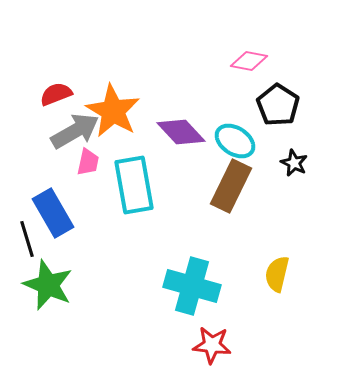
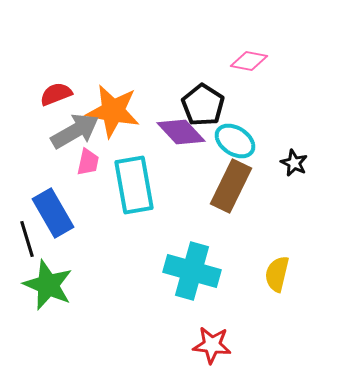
black pentagon: moved 75 px left
orange star: rotated 20 degrees counterclockwise
cyan cross: moved 15 px up
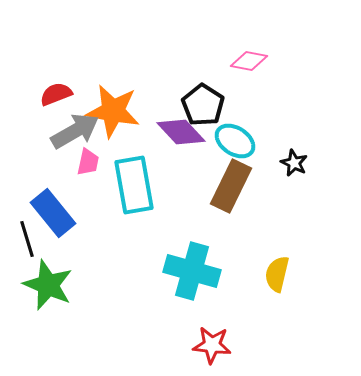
blue rectangle: rotated 9 degrees counterclockwise
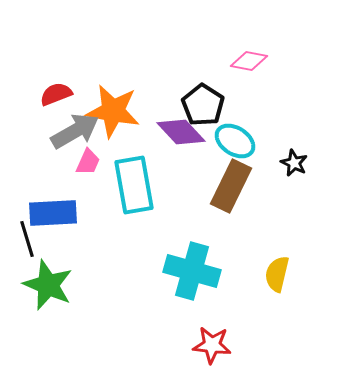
pink trapezoid: rotated 12 degrees clockwise
blue rectangle: rotated 54 degrees counterclockwise
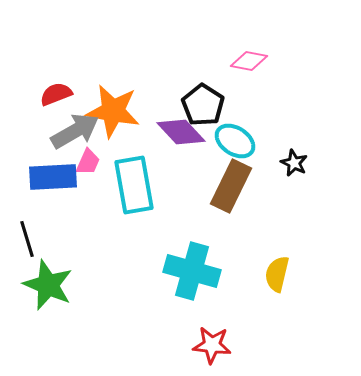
blue rectangle: moved 36 px up
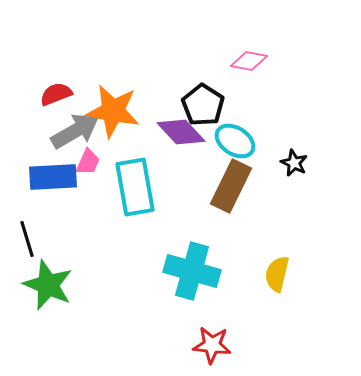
cyan rectangle: moved 1 px right, 2 px down
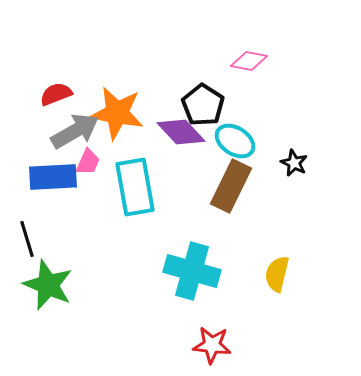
orange star: moved 4 px right, 2 px down
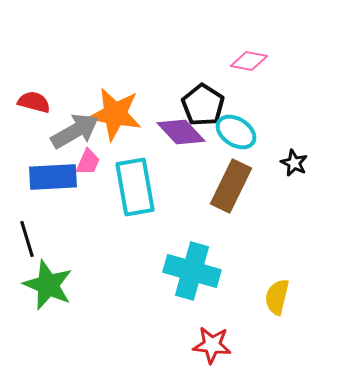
red semicircle: moved 22 px left, 8 px down; rotated 36 degrees clockwise
orange star: moved 2 px left, 1 px down
cyan ellipse: moved 1 px right, 9 px up
yellow semicircle: moved 23 px down
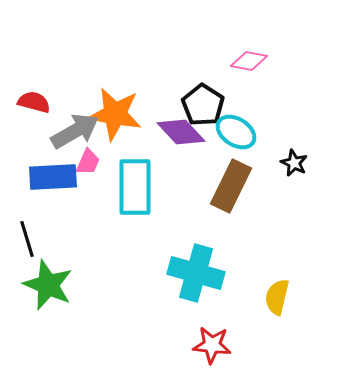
cyan rectangle: rotated 10 degrees clockwise
cyan cross: moved 4 px right, 2 px down
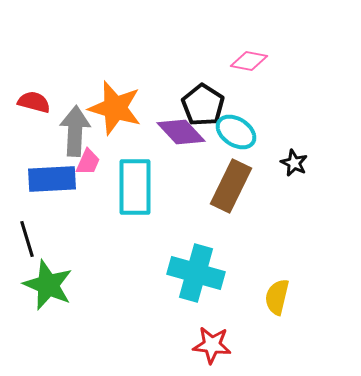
orange star: moved 6 px up; rotated 6 degrees clockwise
gray arrow: rotated 57 degrees counterclockwise
blue rectangle: moved 1 px left, 2 px down
